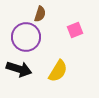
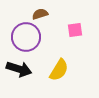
brown semicircle: rotated 126 degrees counterclockwise
pink square: rotated 14 degrees clockwise
yellow semicircle: moved 1 px right, 1 px up
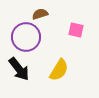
pink square: moved 1 px right; rotated 21 degrees clockwise
black arrow: rotated 35 degrees clockwise
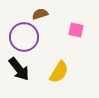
purple circle: moved 2 px left
yellow semicircle: moved 2 px down
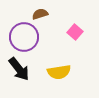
pink square: moved 1 px left, 2 px down; rotated 28 degrees clockwise
yellow semicircle: rotated 50 degrees clockwise
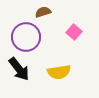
brown semicircle: moved 3 px right, 2 px up
pink square: moved 1 px left
purple circle: moved 2 px right
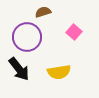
purple circle: moved 1 px right
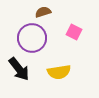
pink square: rotated 14 degrees counterclockwise
purple circle: moved 5 px right, 1 px down
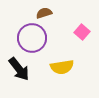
brown semicircle: moved 1 px right, 1 px down
pink square: moved 8 px right; rotated 14 degrees clockwise
yellow semicircle: moved 3 px right, 5 px up
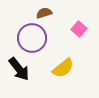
pink square: moved 3 px left, 3 px up
yellow semicircle: moved 1 px right, 1 px down; rotated 30 degrees counterclockwise
